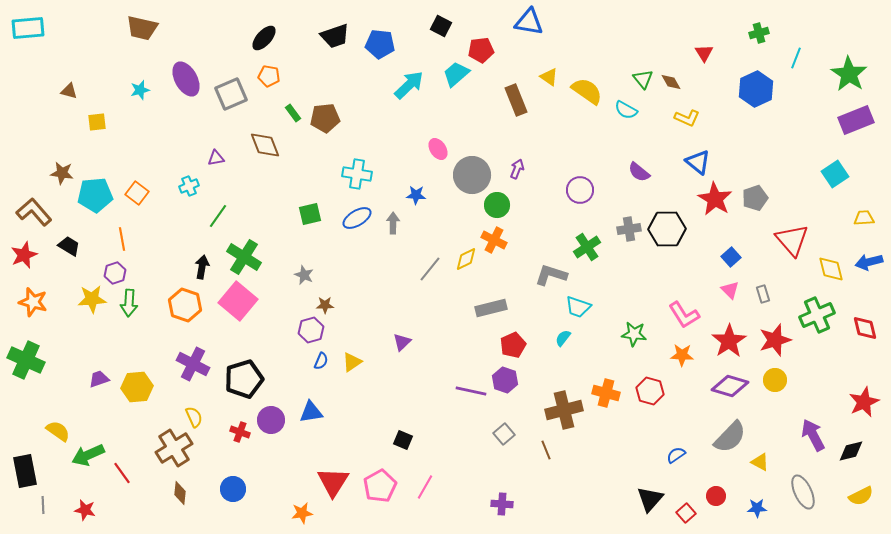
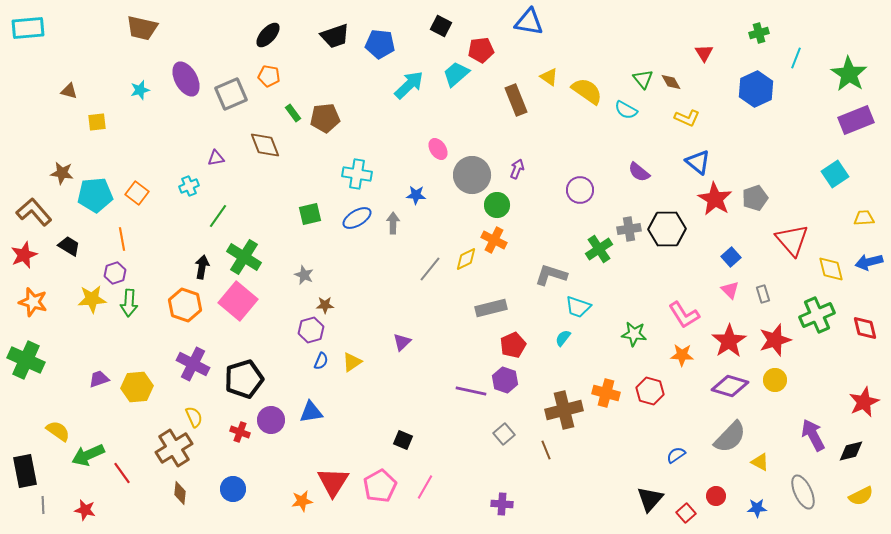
black ellipse at (264, 38): moved 4 px right, 3 px up
green cross at (587, 247): moved 12 px right, 2 px down
orange star at (302, 513): moved 12 px up
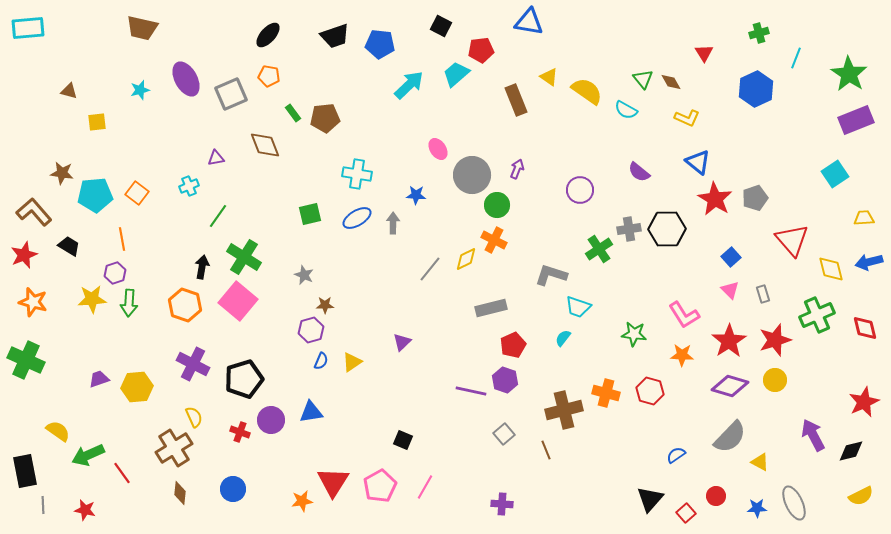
gray ellipse at (803, 492): moved 9 px left, 11 px down
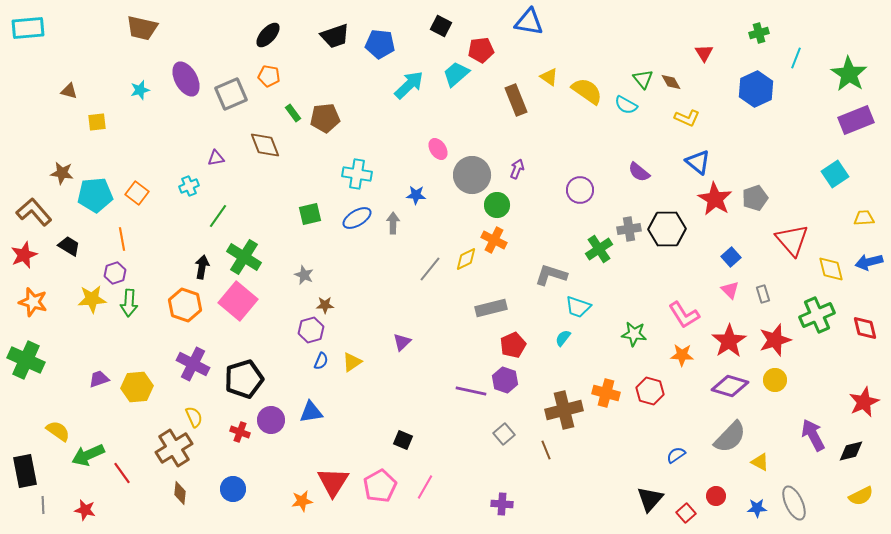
cyan semicircle at (626, 110): moved 5 px up
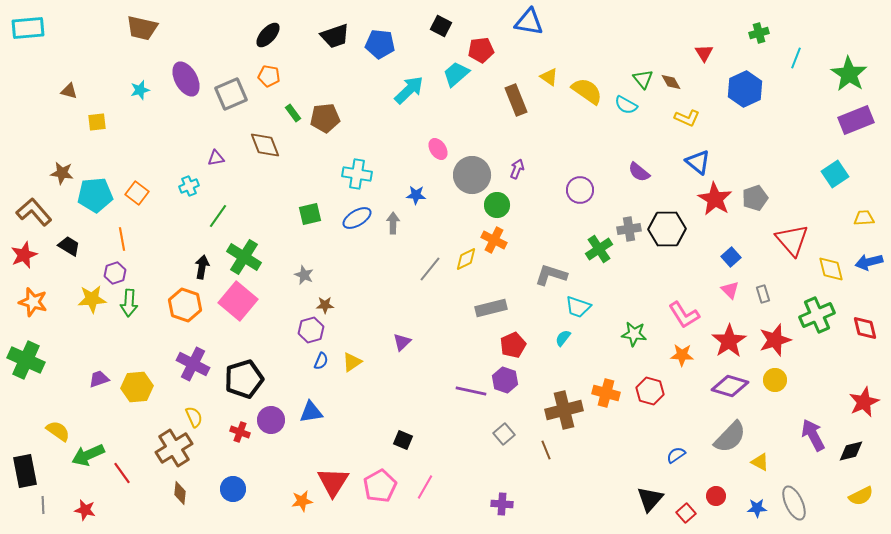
cyan arrow at (409, 85): moved 5 px down
blue hexagon at (756, 89): moved 11 px left
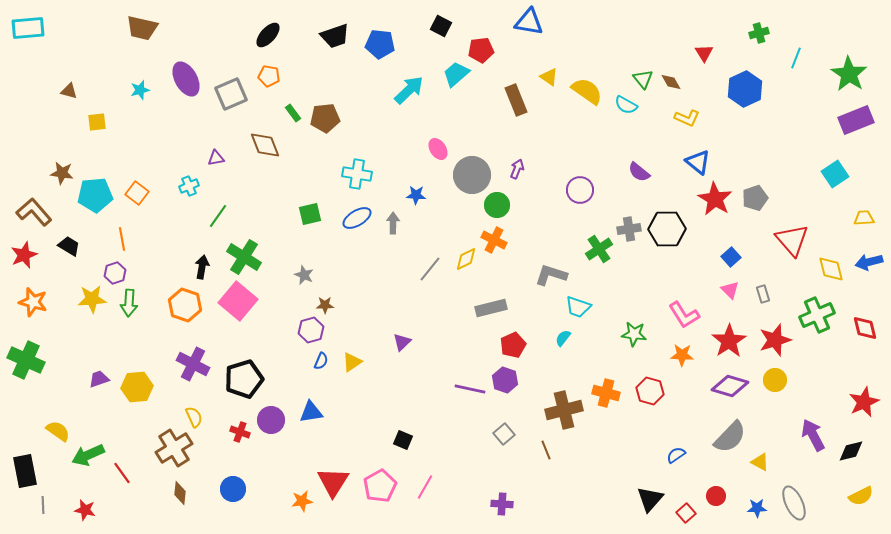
purple line at (471, 391): moved 1 px left, 2 px up
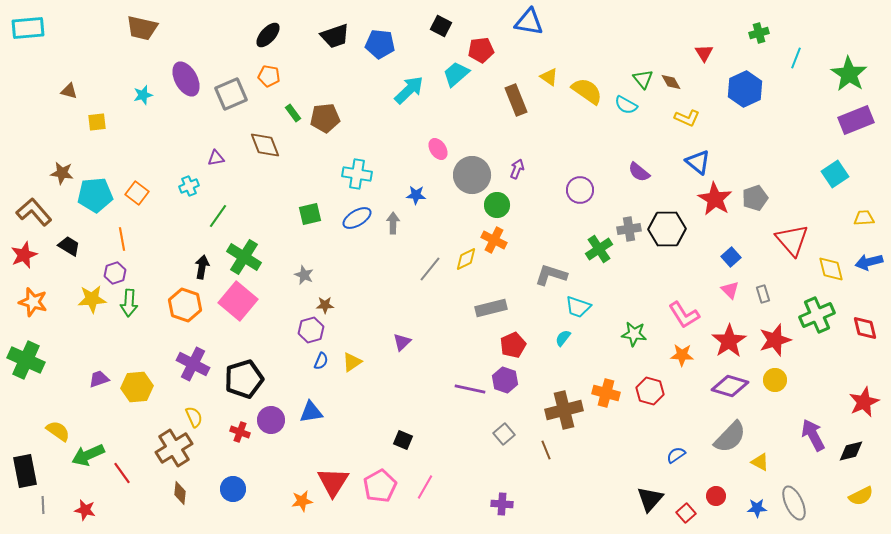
cyan star at (140, 90): moved 3 px right, 5 px down
